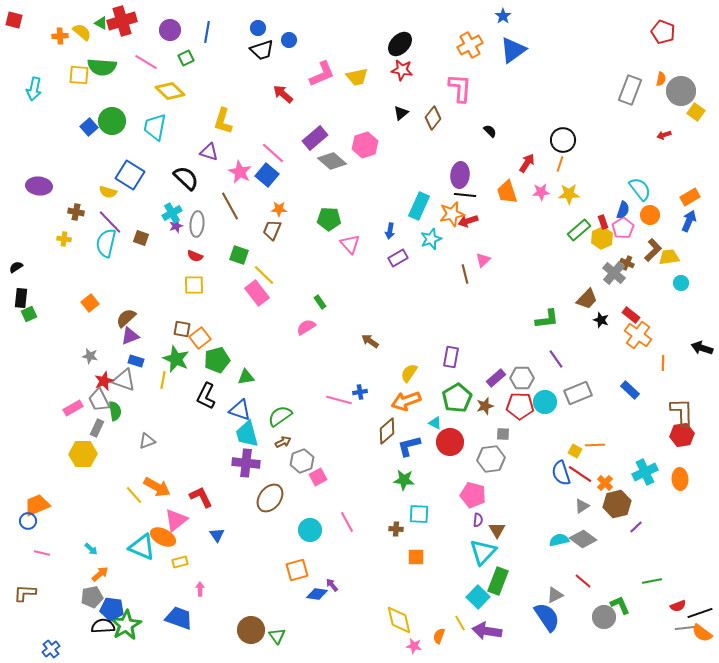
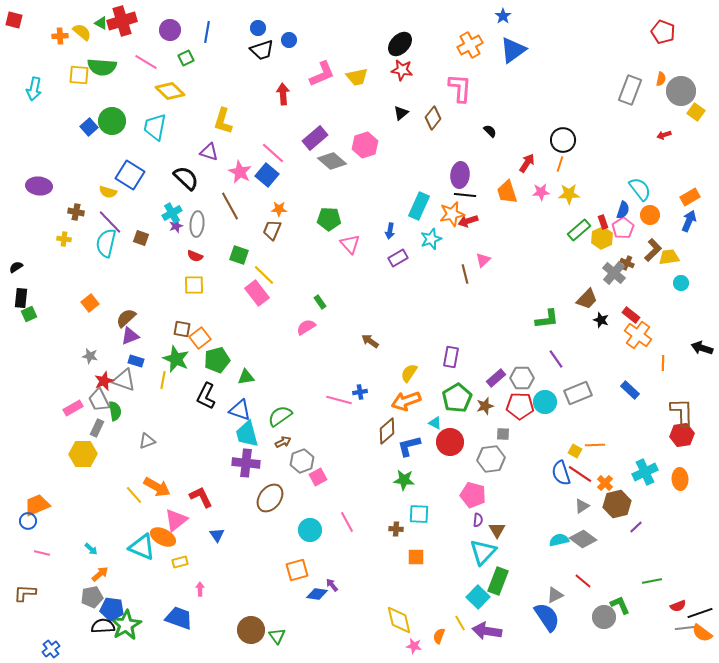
red arrow at (283, 94): rotated 45 degrees clockwise
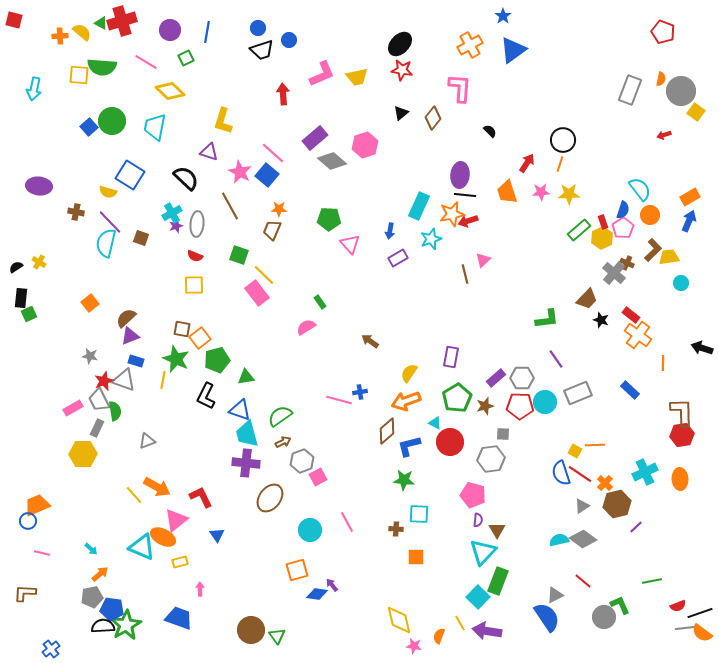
yellow cross at (64, 239): moved 25 px left, 23 px down; rotated 24 degrees clockwise
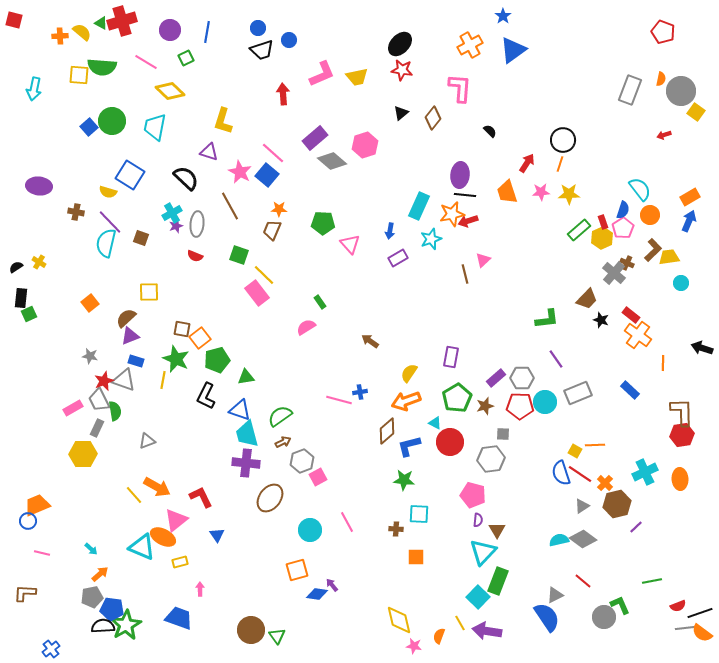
green pentagon at (329, 219): moved 6 px left, 4 px down
yellow square at (194, 285): moved 45 px left, 7 px down
